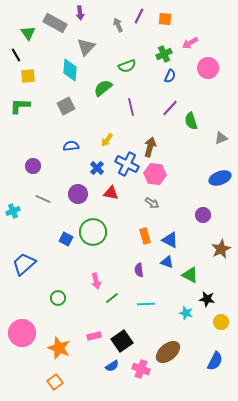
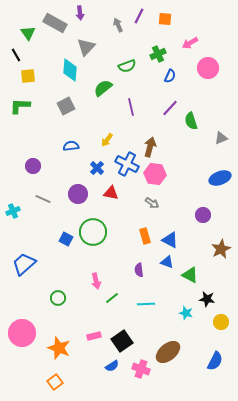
green cross at (164, 54): moved 6 px left
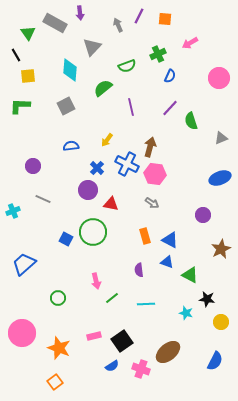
gray triangle at (86, 47): moved 6 px right
pink circle at (208, 68): moved 11 px right, 10 px down
red triangle at (111, 193): moved 11 px down
purple circle at (78, 194): moved 10 px right, 4 px up
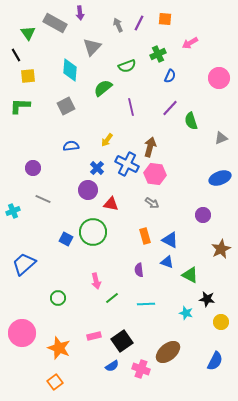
purple line at (139, 16): moved 7 px down
purple circle at (33, 166): moved 2 px down
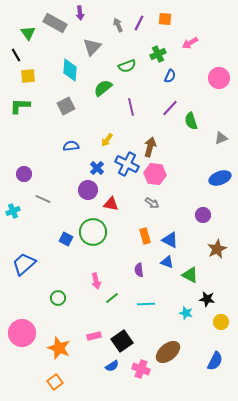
purple circle at (33, 168): moved 9 px left, 6 px down
brown star at (221, 249): moved 4 px left
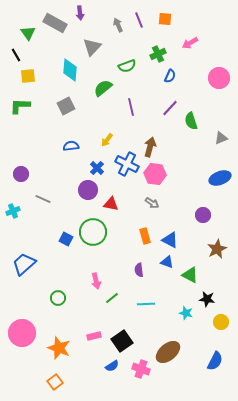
purple line at (139, 23): moved 3 px up; rotated 49 degrees counterclockwise
purple circle at (24, 174): moved 3 px left
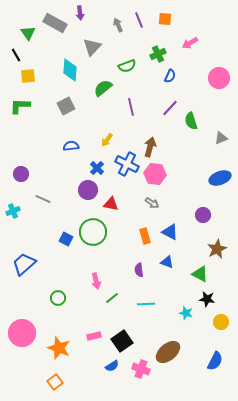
blue triangle at (170, 240): moved 8 px up
green triangle at (190, 275): moved 10 px right, 1 px up
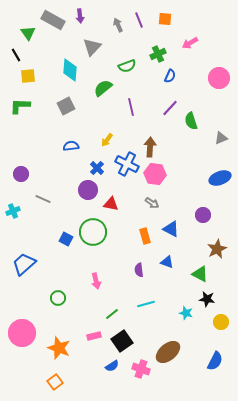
purple arrow at (80, 13): moved 3 px down
gray rectangle at (55, 23): moved 2 px left, 3 px up
brown arrow at (150, 147): rotated 12 degrees counterclockwise
blue triangle at (170, 232): moved 1 px right, 3 px up
green line at (112, 298): moved 16 px down
cyan line at (146, 304): rotated 12 degrees counterclockwise
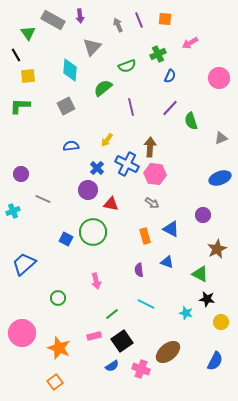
cyan line at (146, 304): rotated 42 degrees clockwise
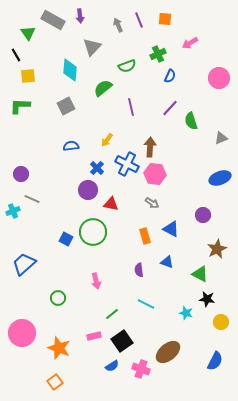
gray line at (43, 199): moved 11 px left
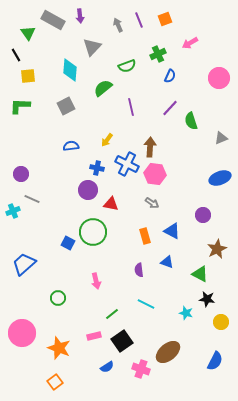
orange square at (165, 19): rotated 24 degrees counterclockwise
blue cross at (97, 168): rotated 32 degrees counterclockwise
blue triangle at (171, 229): moved 1 px right, 2 px down
blue square at (66, 239): moved 2 px right, 4 px down
blue semicircle at (112, 366): moved 5 px left, 1 px down
